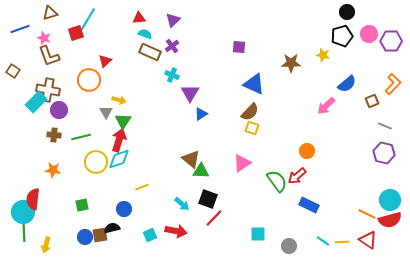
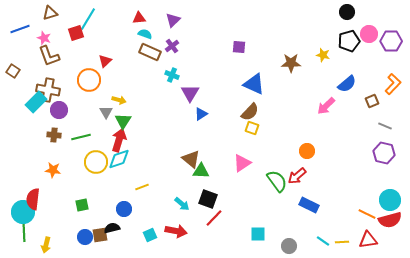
black pentagon at (342, 36): moved 7 px right, 5 px down
red triangle at (368, 240): rotated 42 degrees counterclockwise
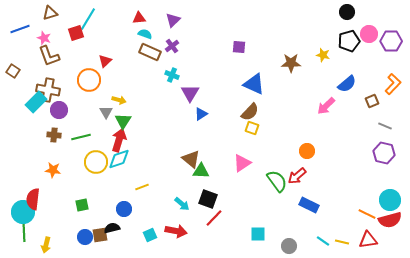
yellow line at (342, 242): rotated 16 degrees clockwise
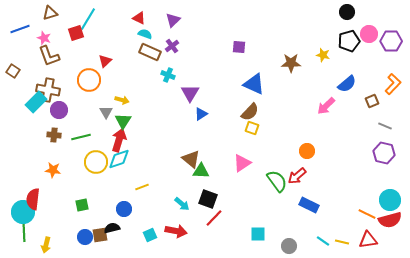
red triangle at (139, 18): rotated 32 degrees clockwise
cyan cross at (172, 75): moved 4 px left
yellow arrow at (119, 100): moved 3 px right
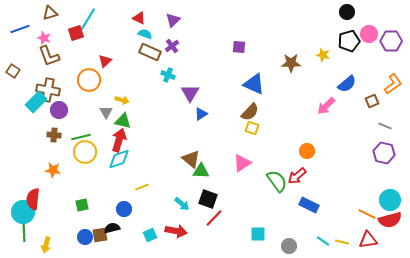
orange L-shape at (393, 84): rotated 10 degrees clockwise
green triangle at (123, 121): rotated 48 degrees counterclockwise
yellow circle at (96, 162): moved 11 px left, 10 px up
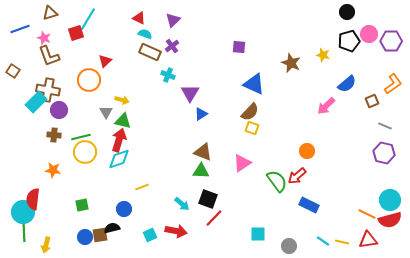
brown star at (291, 63): rotated 24 degrees clockwise
brown triangle at (191, 159): moved 12 px right, 7 px up; rotated 18 degrees counterclockwise
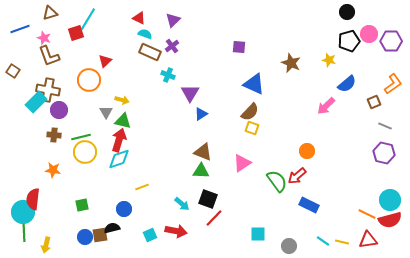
yellow star at (323, 55): moved 6 px right, 5 px down
brown square at (372, 101): moved 2 px right, 1 px down
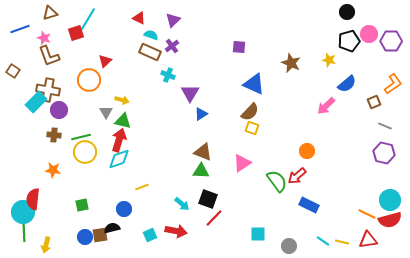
cyan semicircle at (145, 34): moved 6 px right, 1 px down
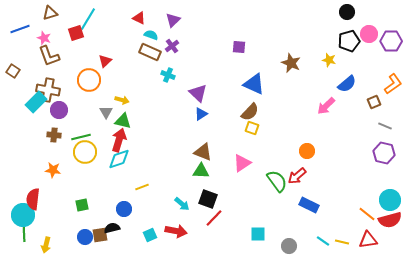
purple triangle at (190, 93): moved 8 px right; rotated 18 degrees counterclockwise
cyan circle at (23, 212): moved 3 px down
orange line at (367, 214): rotated 12 degrees clockwise
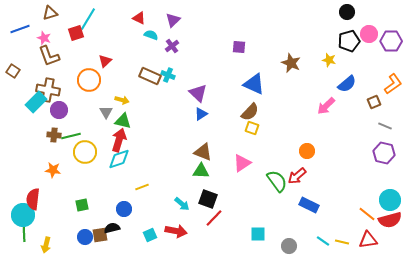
brown rectangle at (150, 52): moved 24 px down
green line at (81, 137): moved 10 px left, 1 px up
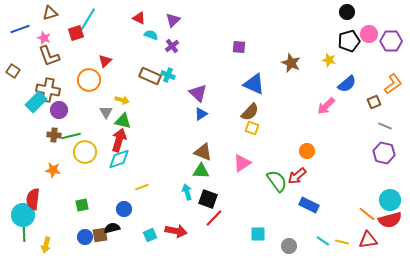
cyan arrow at (182, 204): moved 5 px right, 12 px up; rotated 147 degrees counterclockwise
